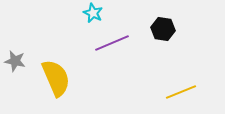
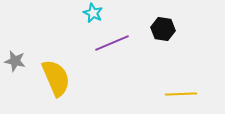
yellow line: moved 2 px down; rotated 20 degrees clockwise
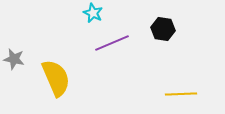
gray star: moved 1 px left, 2 px up
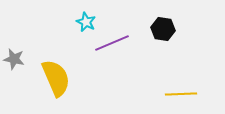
cyan star: moved 7 px left, 9 px down
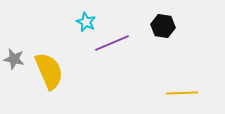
black hexagon: moved 3 px up
yellow semicircle: moved 7 px left, 7 px up
yellow line: moved 1 px right, 1 px up
